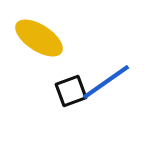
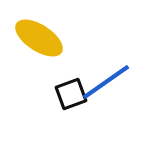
black square: moved 3 px down
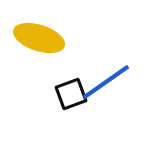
yellow ellipse: rotated 15 degrees counterclockwise
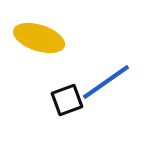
black square: moved 4 px left, 6 px down
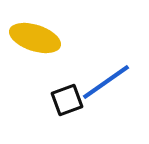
yellow ellipse: moved 4 px left
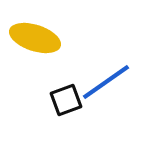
black square: moved 1 px left
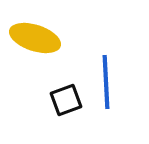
blue line: rotated 58 degrees counterclockwise
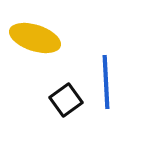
black square: rotated 16 degrees counterclockwise
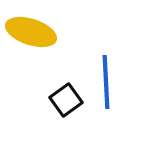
yellow ellipse: moved 4 px left, 6 px up
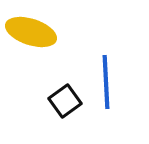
black square: moved 1 px left, 1 px down
